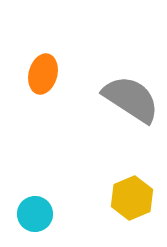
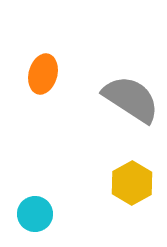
yellow hexagon: moved 15 px up; rotated 6 degrees counterclockwise
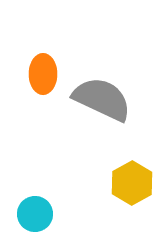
orange ellipse: rotated 15 degrees counterclockwise
gray semicircle: moved 29 px left; rotated 8 degrees counterclockwise
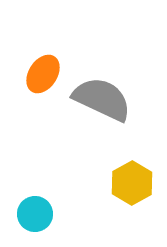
orange ellipse: rotated 33 degrees clockwise
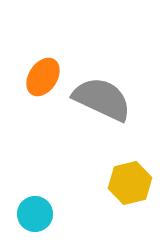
orange ellipse: moved 3 px down
yellow hexagon: moved 2 px left; rotated 15 degrees clockwise
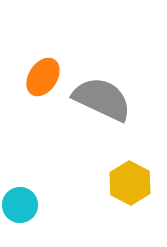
yellow hexagon: rotated 18 degrees counterclockwise
cyan circle: moved 15 px left, 9 px up
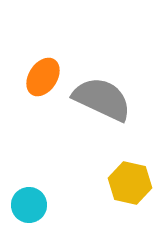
yellow hexagon: rotated 15 degrees counterclockwise
cyan circle: moved 9 px right
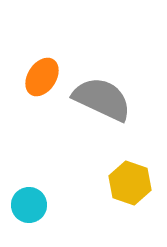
orange ellipse: moved 1 px left
yellow hexagon: rotated 6 degrees clockwise
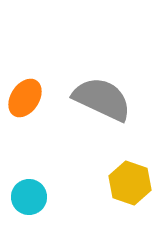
orange ellipse: moved 17 px left, 21 px down
cyan circle: moved 8 px up
